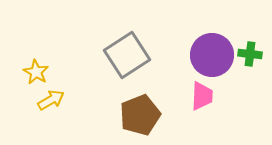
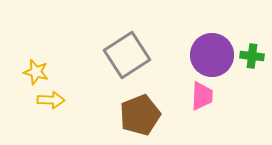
green cross: moved 2 px right, 2 px down
yellow star: rotated 15 degrees counterclockwise
yellow arrow: rotated 32 degrees clockwise
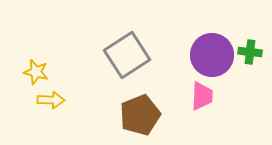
green cross: moved 2 px left, 4 px up
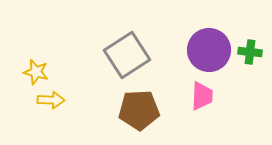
purple circle: moved 3 px left, 5 px up
brown pentagon: moved 1 px left, 5 px up; rotated 18 degrees clockwise
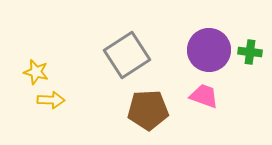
pink trapezoid: moved 2 px right; rotated 72 degrees counterclockwise
brown pentagon: moved 9 px right
